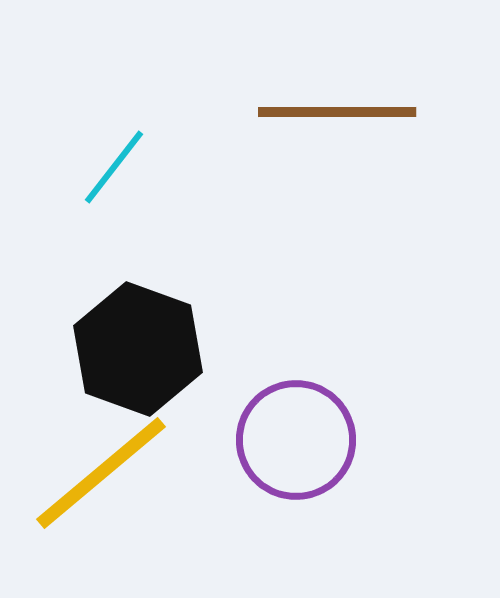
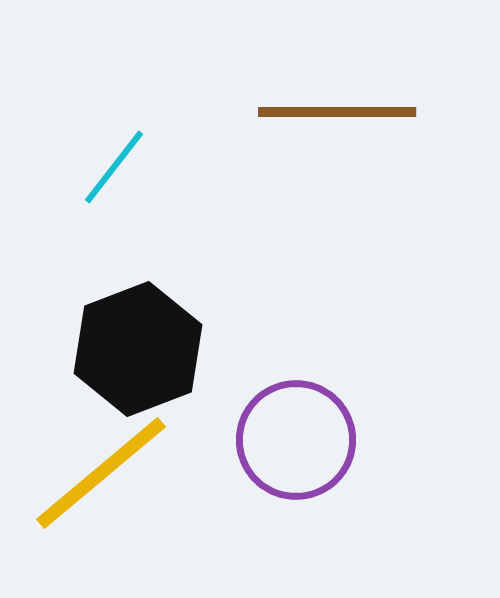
black hexagon: rotated 19 degrees clockwise
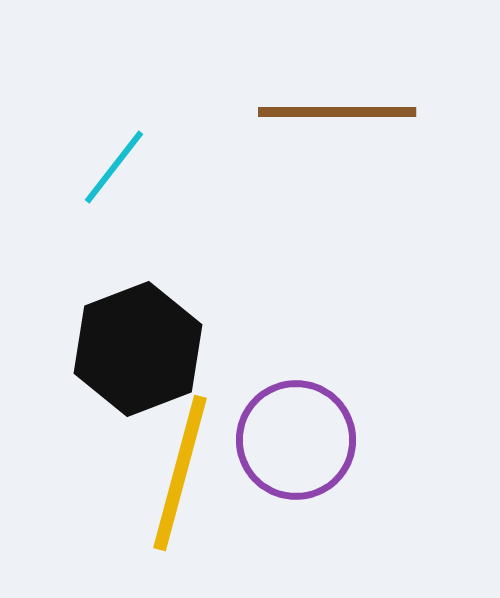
yellow line: moved 79 px right; rotated 35 degrees counterclockwise
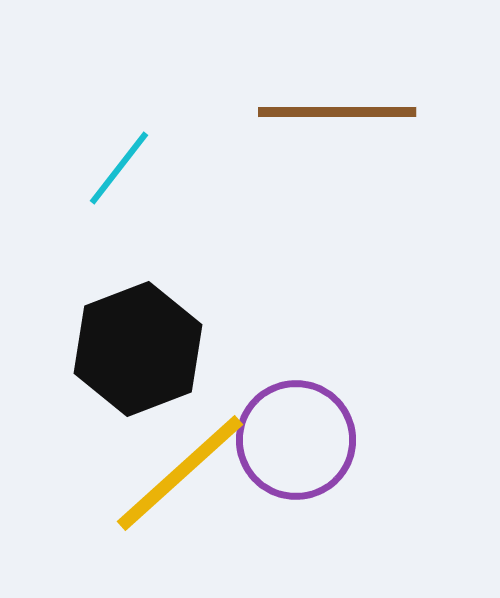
cyan line: moved 5 px right, 1 px down
yellow line: rotated 33 degrees clockwise
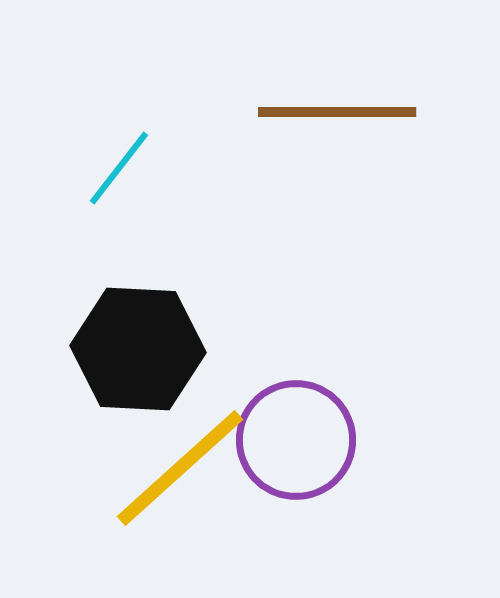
black hexagon: rotated 24 degrees clockwise
yellow line: moved 5 px up
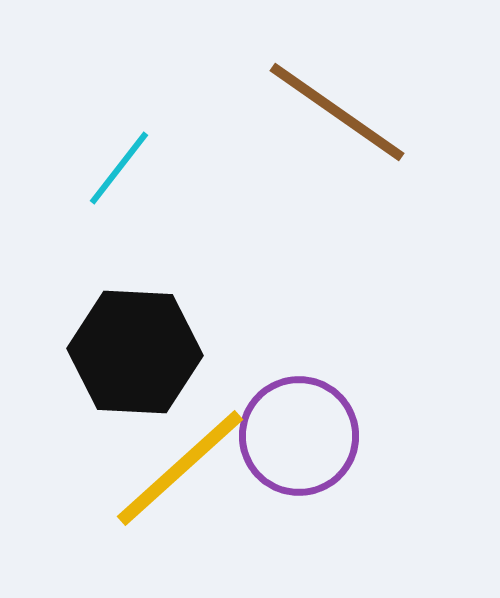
brown line: rotated 35 degrees clockwise
black hexagon: moved 3 px left, 3 px down
purple circle: moved 3 px right, 4 px up
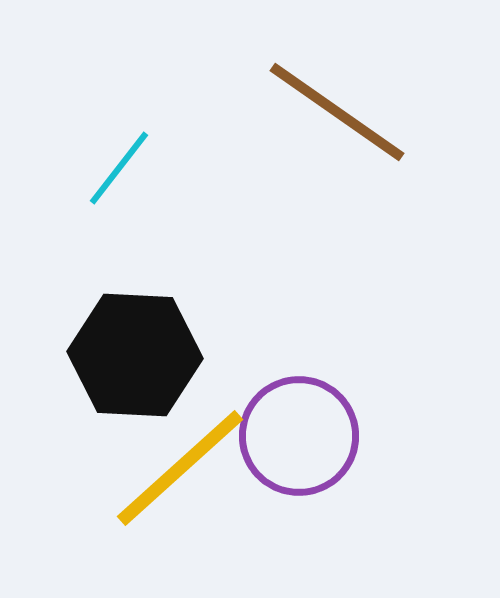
black hexagon: moved 3 px down
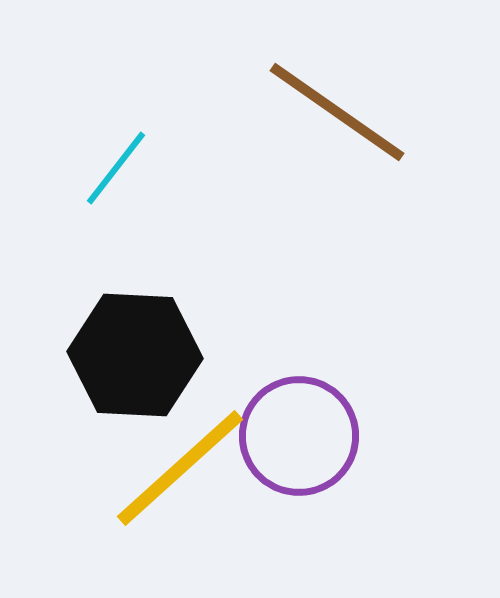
cyan line: moved 3 px left
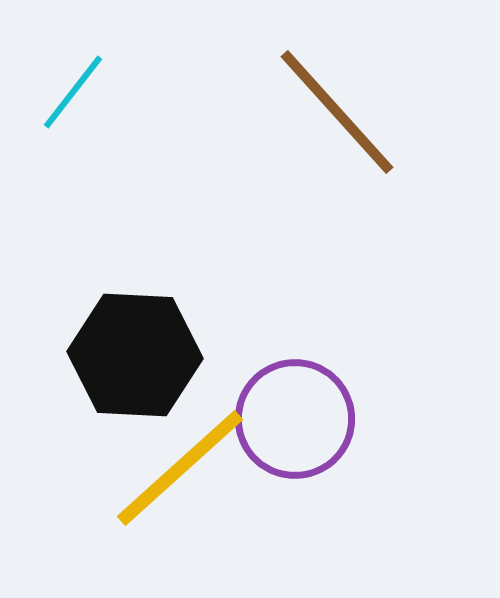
brown line: rotated 13 degrees clockwise
cyan line: moved 43 px left, 76 px up
purple circle: moved 4 px left, 17 px up
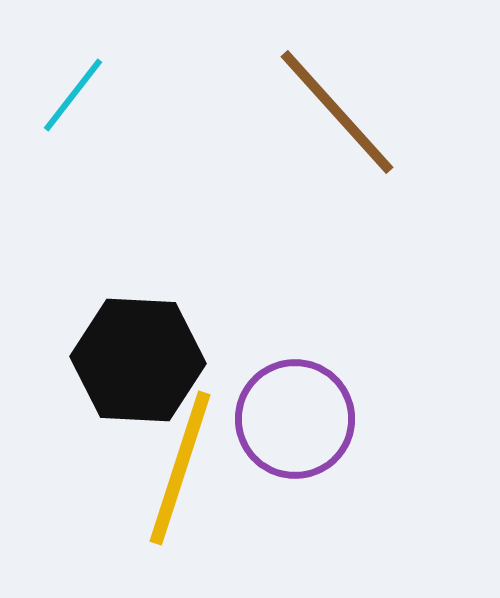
cyan line: moved 3 px down
black hexagon: moved 3 px right, 5 px down
yellow line: rotated 30 degrees counterclockwise
